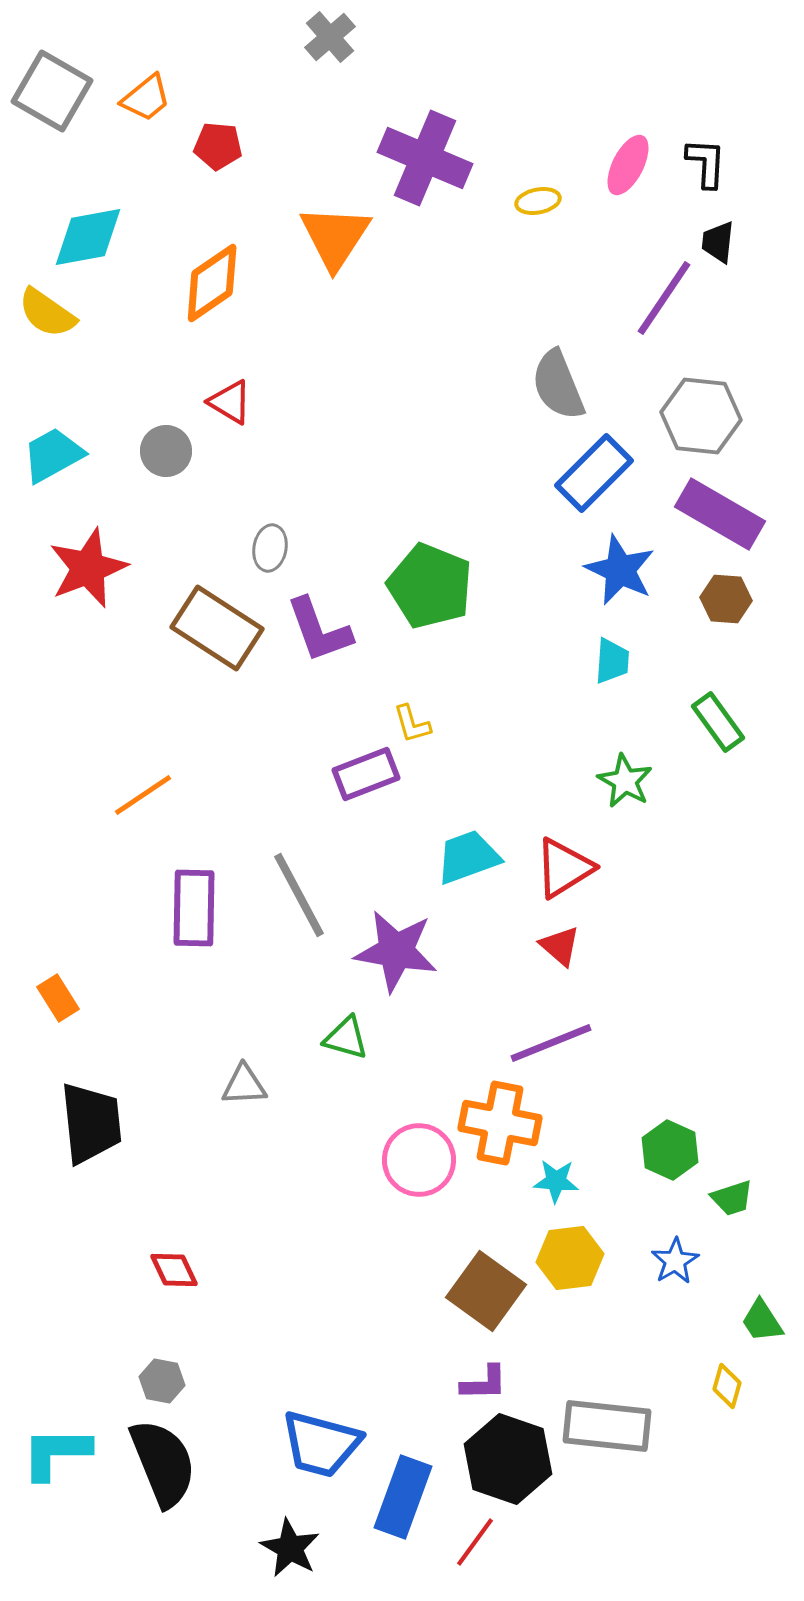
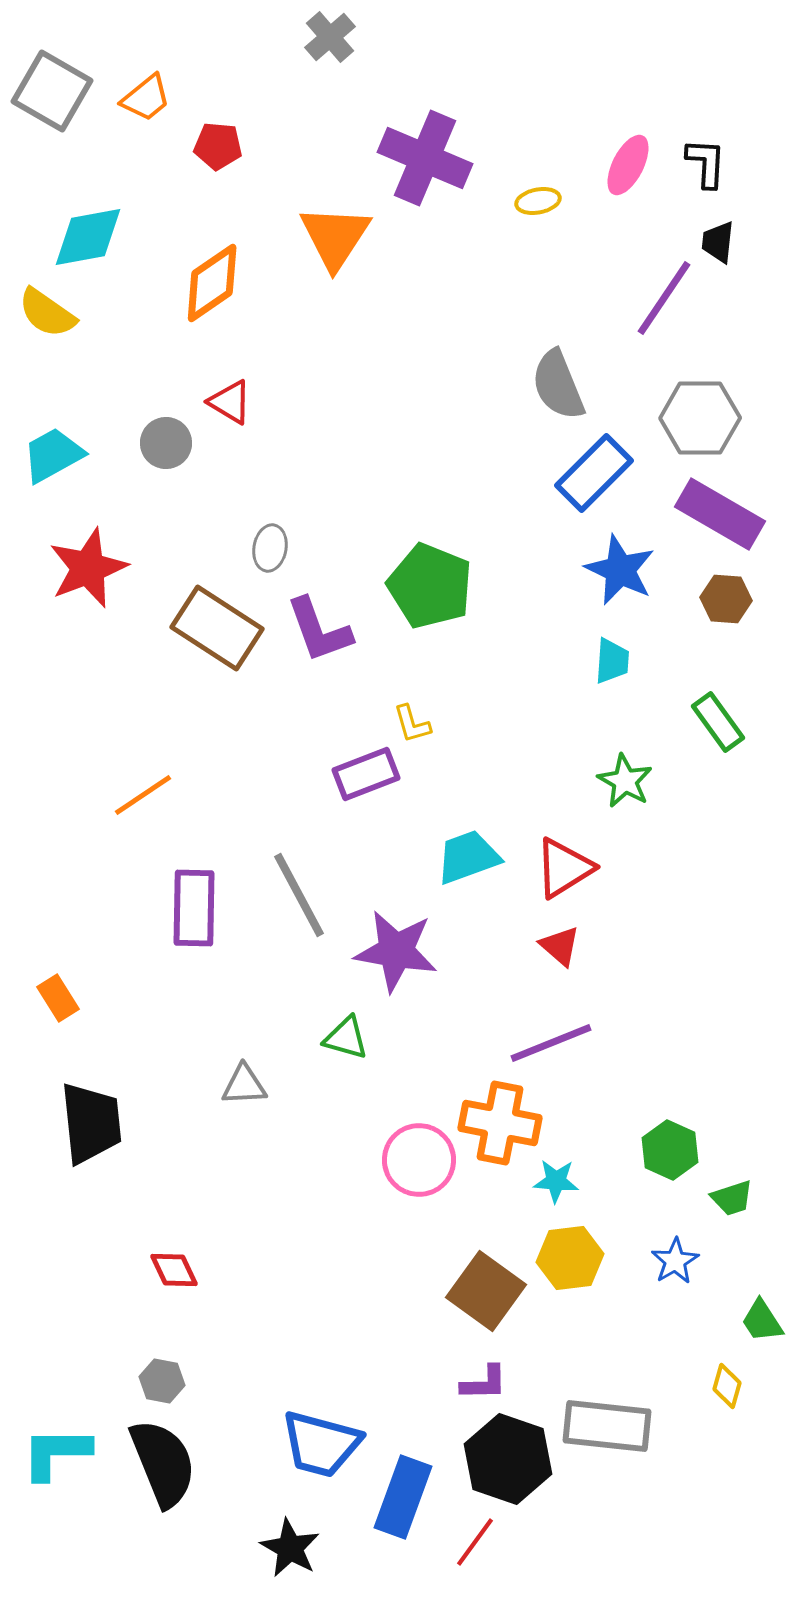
gray hexagon at (701, 416): moved 1 px left, 2 px down; rotated 6 degrees counterclockwise
gray circle at (166, 451): moved 8 px up
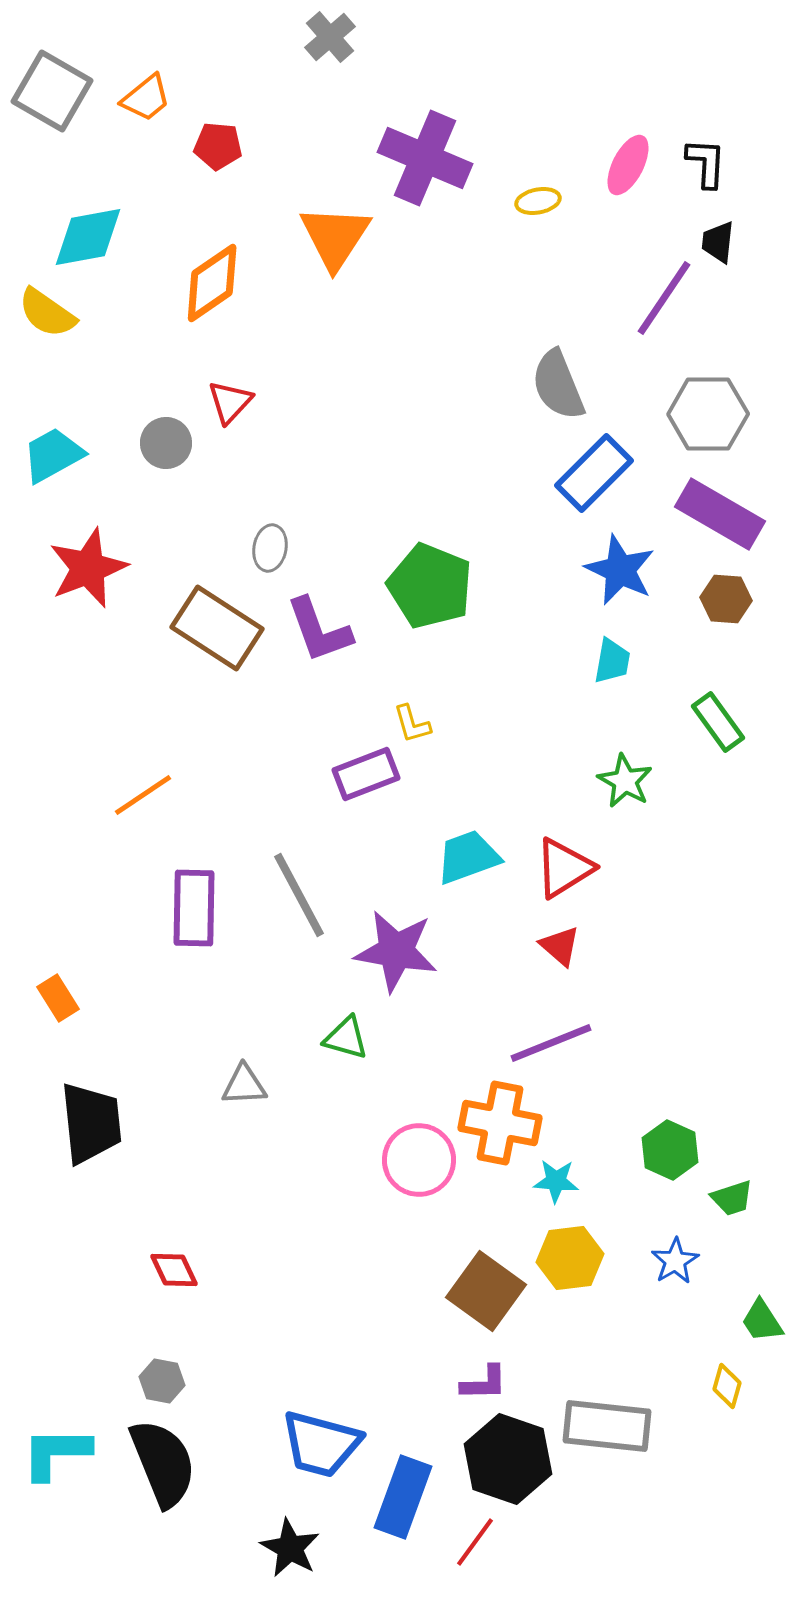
red triangle at (230, 402): rotated 42 degrees clockwise
gray hexagon at (700, 418): moved 8 px right, 4 px up
cyan trapezoid at (612, 661): rotated 6 degrees clockwise
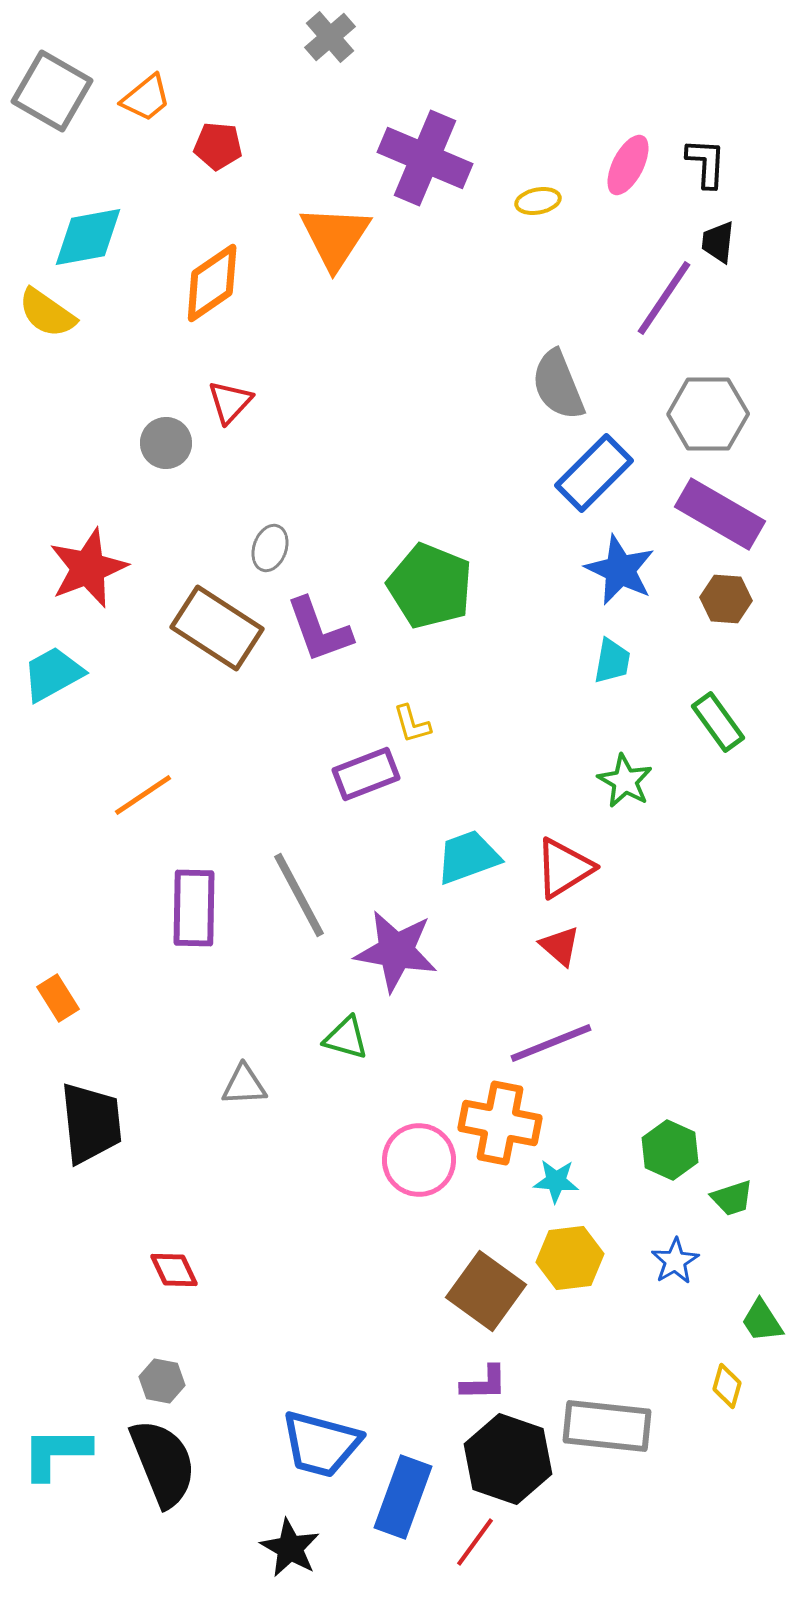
cyan trapezoid at (53, 455): moved 219 px down
gray ellipse at (270, 548): rotated 9 degrees clockwise
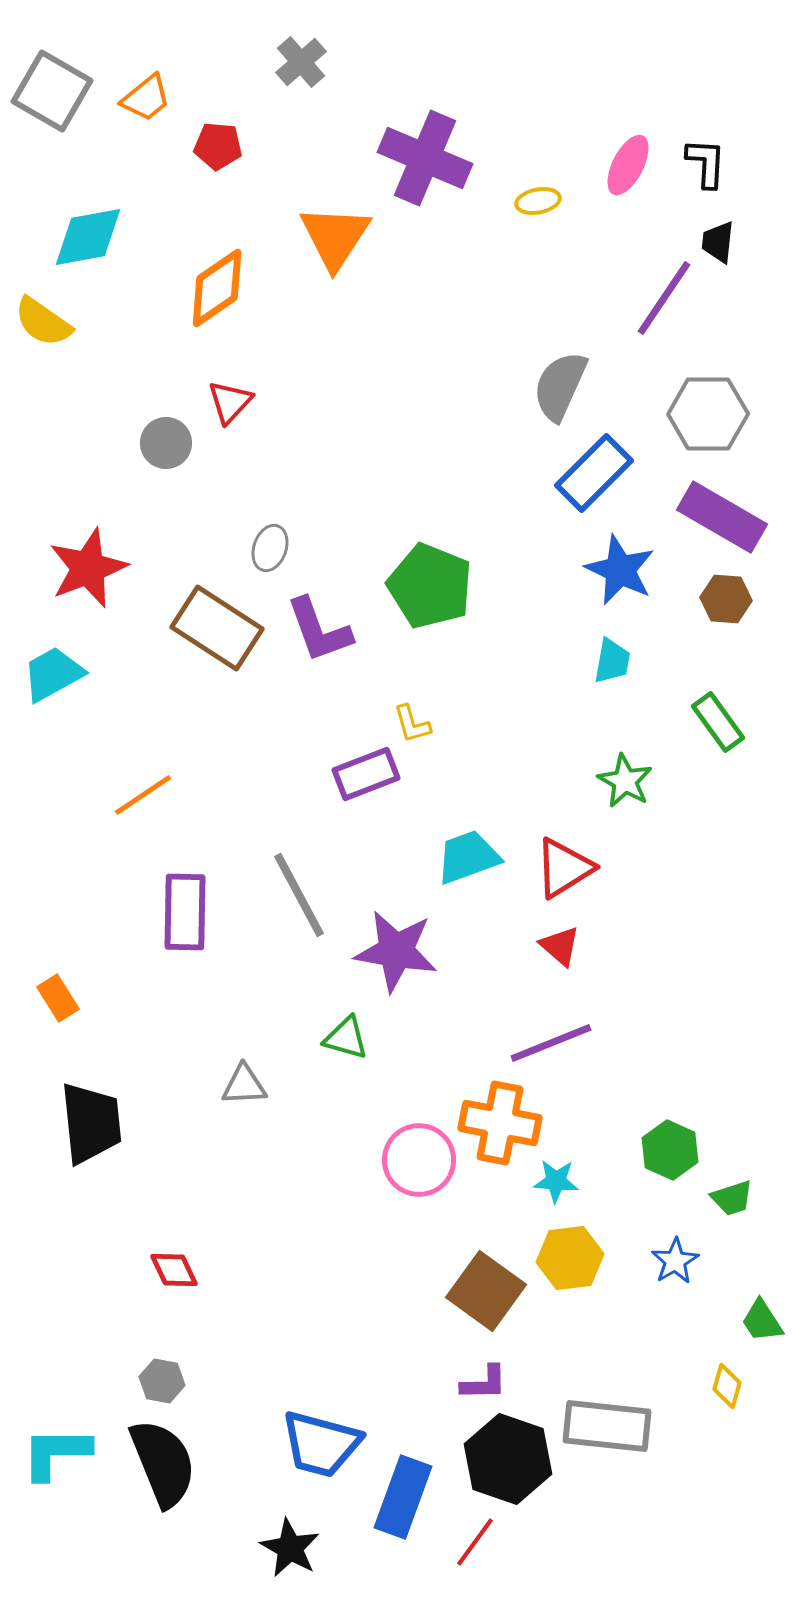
gray cross at (330, 37): moved 29 px left, 25 px down
orange diamond at (212, 283): moved 5 px right, 5 px down
yellow semicircle at (47, 313): moved 4 px left, 9 px down
gray semicircle at (558, 385): moved 2 px right, 1 px down; rotated 46 degrees clockwise
purple rectangle at (720, 514): moved 2 px right, 3 px down
purple rectangle at (194, 908): moved 9 px left, 4 px down
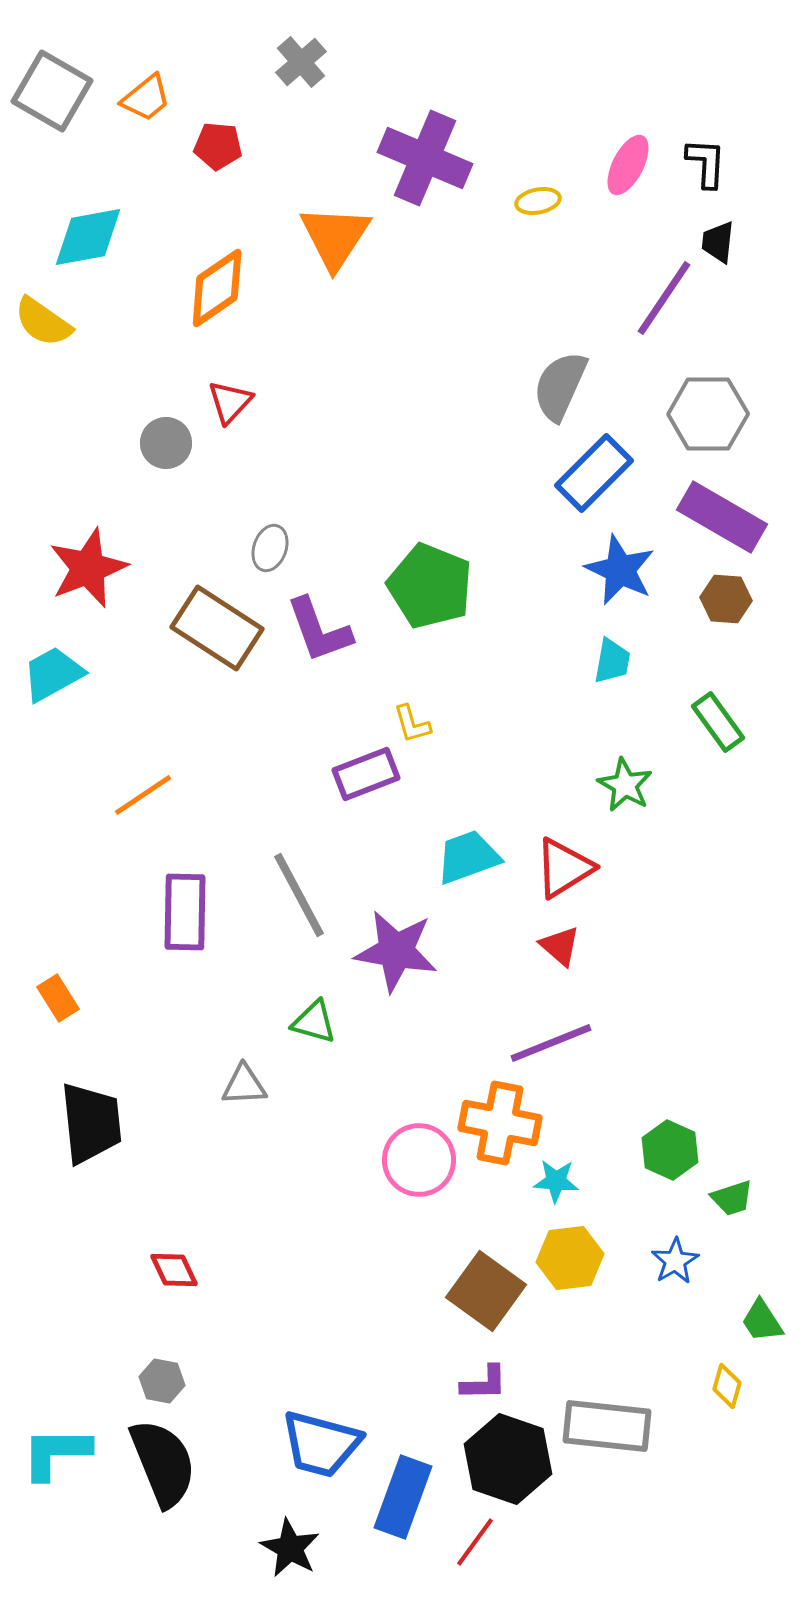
green star at (625, 781): moved 4 px down
green triangle at (346, 1038): moved 32 px left, 16 px up
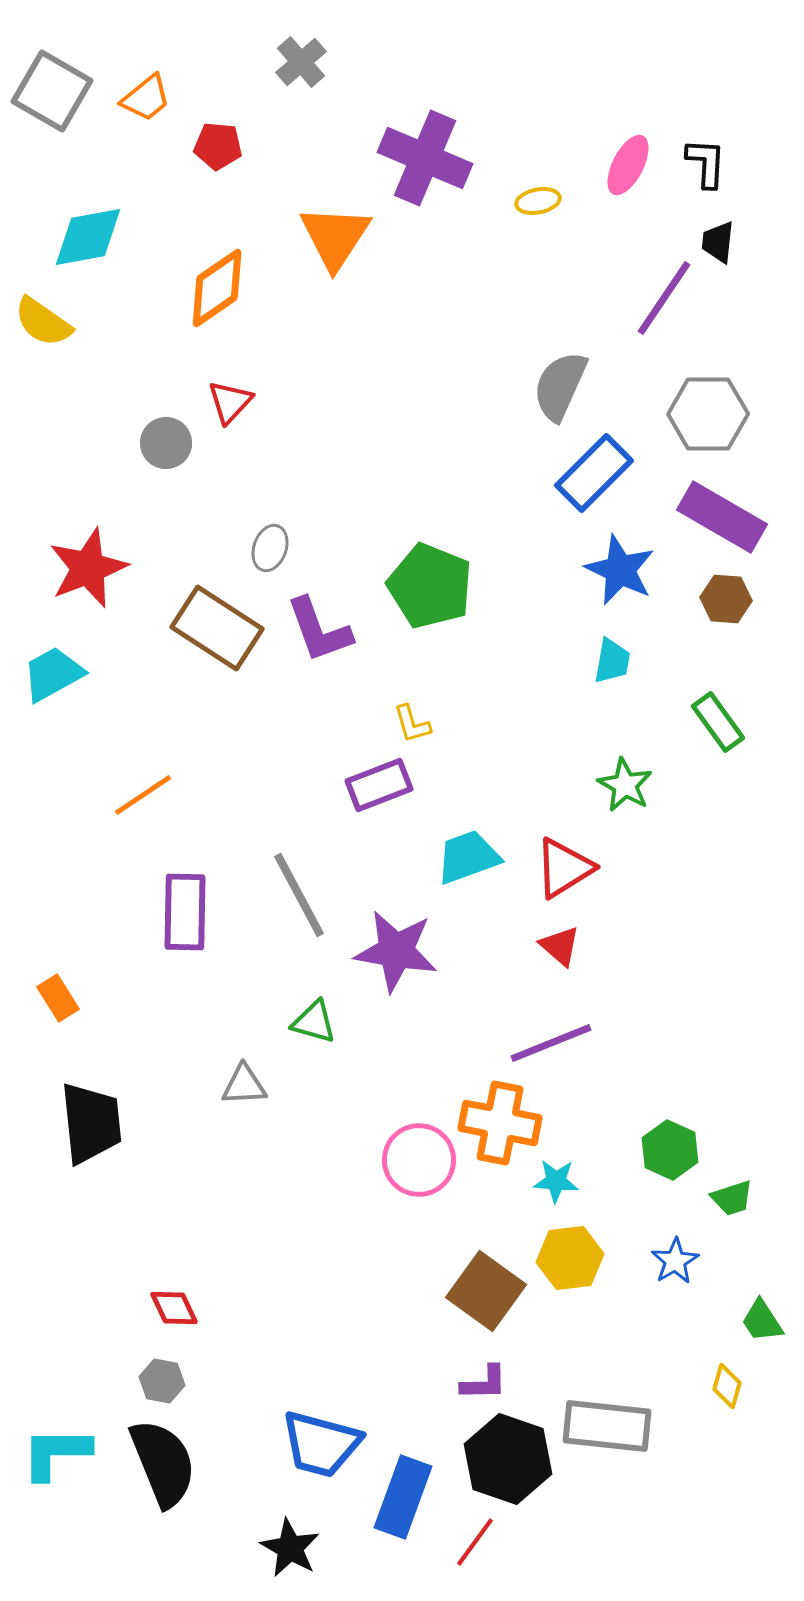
purple rectangle at (366, 774): moved 13 px right, 11 px down
red diamond at (174, 1270): moved 38 px down
